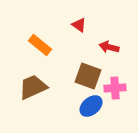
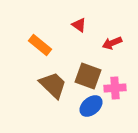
red arrow: moved 3 px right, 4 px up; rotated 36 degrees counterclockwise
brown trapezoid: moved 20 px right, 2 px up; rotated 68 degrees clockwise
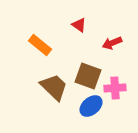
brown trapezoid: moved 1 px right, 2 px down
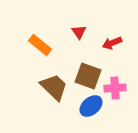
red triangle: moved 7 px down; rotated 21 degrees clockwise
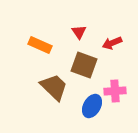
orange rectangle: rotated 15 degrees counterclockwise
brown square: moved 4 px left, 11 px up
pink cross: moved 3 px down
blue ellipse: moved 1 px right; rotated 20 degrees counterclockwise
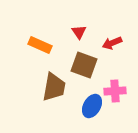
brown trapezoid: rotated 56 degrees clockwise
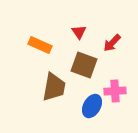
red arrow: rotated 24 degrees counterclockwise
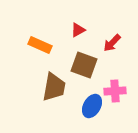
red triangle: moved 1 px left, 2 px up; rotated 35 degrees clockwise
